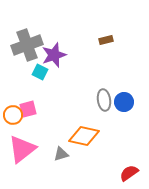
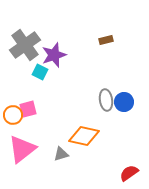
gray cross: moved 2 px left; rotated 16 degrees counterclockwise
gray ellipse: moved 2 px right
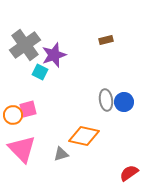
pink triangle: rotated 36 degrees counterclockwise
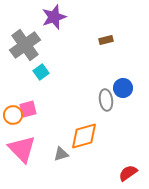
purple star: moved 38 px up
cyan square: moved 1 px right; rotated 28 degrees clockwise
blue circle: moved 1 px left, 14 px up
orange diamond: rotated 28 degrees counterclockwise
red semicircle: moved 1 px left
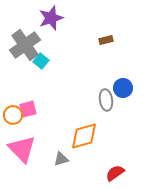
purple star: moved 3 px left, 1 px down
cyan square: moved 11 px up; rotated 14 degrees counterclockwise
gray triangle: moved 5 px down
red semicircle: moved 13 px left
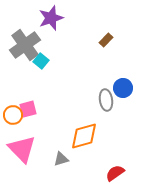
brown rectangle: rotated 32 degrees counterclockwise
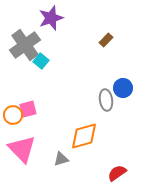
red semicircle: moved 2 px right
